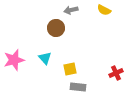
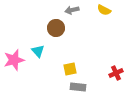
gray arrow: moved 1 px right
cyan triangle: moved 7 px left, 7 px up
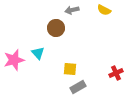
cyan triangle: moved 2 px down
yellow square: rotated 16 degrees clockwise
gray rectangle: rotated 35 degrees counterclockwise
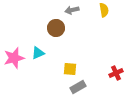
yellow semicircle: rotated 128 degrees counterclockwise
cyan triangle: rotated 48 degrees clockwise
pink star: moved 2 px up
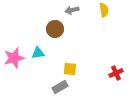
brown circle: moved 1 px left, 1 px down
cyan triangle: rotated 16 degrees clockwise
gray rectangle: moved 18 px left
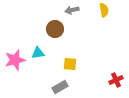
pink star: moved 1 px right, 2 px down
yellow square: moved 5 px up
red cross: moved 7 px down
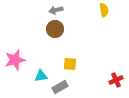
gray arrow: moved 16 px left
cyan triangle: moved 3 px right, 23 px down
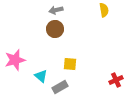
cyan triangle: rotated 48 degrees clockwise
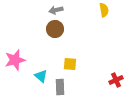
gray rectangle: rotated 63 degrees counterclockwise
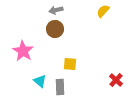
yellow semicircle: moved 1 px left, 1 px down; rotated 128 degrees counterclockwise
pink star: moved 8 px right, 9 px up; rotated 25 degrees counterclockwise
cyan triangle: moved 1 px left, 5 px down
red cross: rotated 24 degrees counterclockwise
